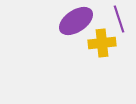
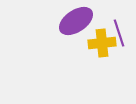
purple line: moved 14 px down
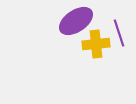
yellow cross: moved 6 px left, 1 px down
